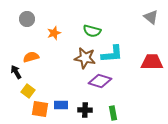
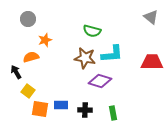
gray circle: moved 1 px right
orange star: moved 9 px left, 7 px down
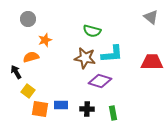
black cross: moved 2 px right, 1 px up
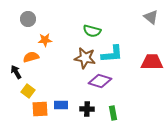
orange star: rotated 16 degrees clockwise
orange square: rotated 12 degrees counterclockwise
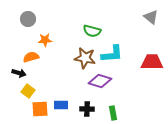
black arrow: moved 3 px right, 1 px down; rotated 136 degrees clockwise
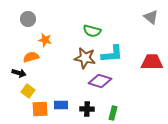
orange star: rotated 16 degrees clockwise
green rectangle: rotated 24 degrees clockwise
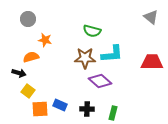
brown star: rotated 10 degrees counterclockwise
purple diamond: rotated 25 degrees clockwise
blue rectangle: moved 1 px left; rotated 24 degrees clockwise
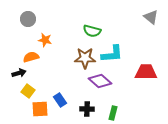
red trapezoid: moved 6 px left, 10 px down
black arrow: rotated 32 degrees counterclockwise
blue rectangle: moved 5 px up; rotated 32 degrees clockwise
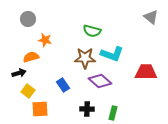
cyan L-shape: rotated 25 degrees clockwise
blue rectangle: moved 3 px right, 15 px up
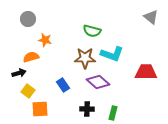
purple diamond: moved 2 px left, 1 px down
